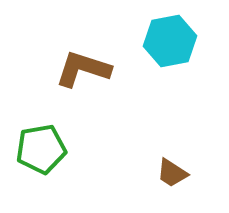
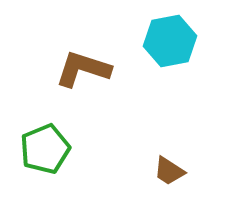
green pentagon: moved 4 px right; rotated 12 degrees counterclockwise
brown trapezoid: moved 3 px left, 2 px up
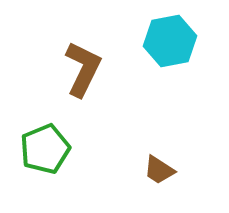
brown L-shape: rotated 98 degrees clockwise
brown trapezoid: moved 10 px left, 1 px up
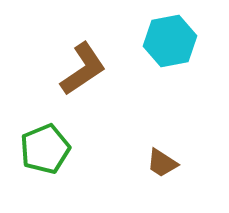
brown L-shape: rotated 30 degrees clockwise
brown trapezoid: moved 3 px right, 7 px up
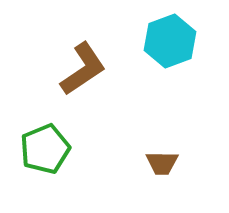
cyan hexagon: rotated 9 degrees counterclockwise
brown trapezoid: rotated 32 degrees counterclockwise
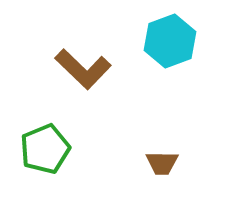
brown L-shape: rotated 78 degrees clockwise
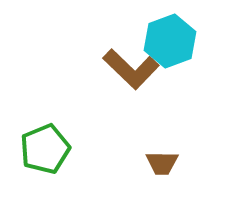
brown L-shape: moved 48 px right
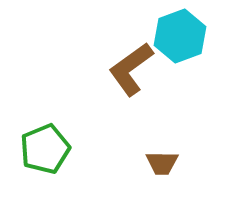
cyan hexagon: moved 10 px right, 5 px up
brown L-shape: rotated 100 degrees clockwise
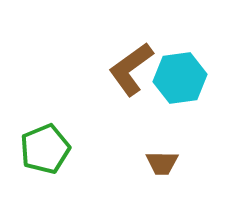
cyan hexagon: moved 42 px down; rotated 12 degrees clockwise
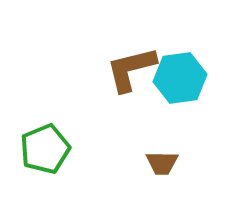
brown L-shape: rotated 22 degrees clockwise
